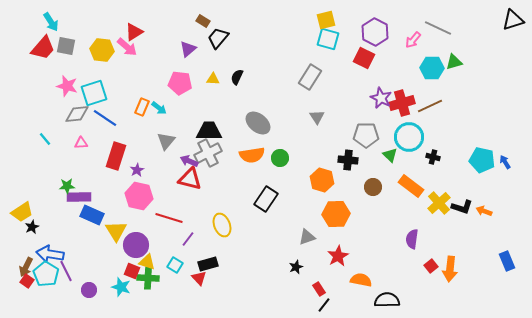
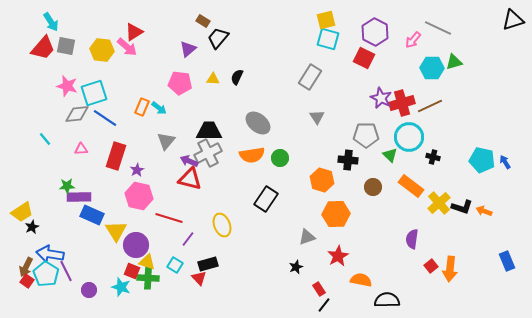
pink triangle at (81, 143): moved 6 px down
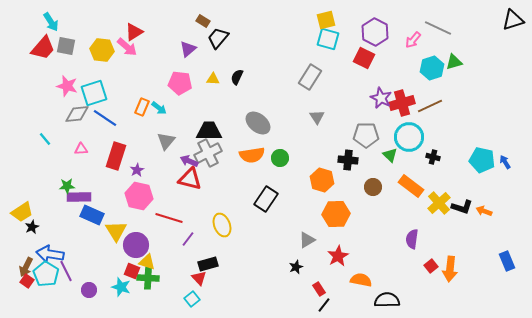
cyan hexagon at (432, 68): rotated 20 degrees counterclockwise
gray triangle at (307, 237): moved 3 px down; rotated 12 degrees counterclockwise
cyan square at (175, 265): moved 17 px right, 34 px down; rotated 21 degrees clockwise
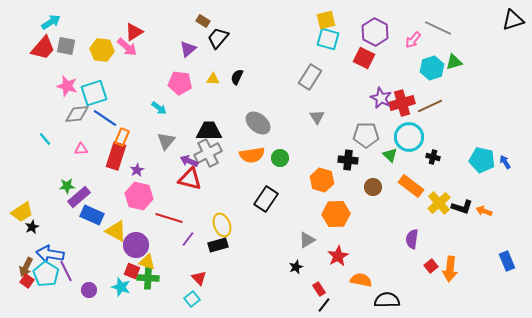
cyan arrow at (51, 22): rotated 90 degrees counterclockwise
orange rectangle at (142, 107): moved 20 px left, 30 px down
purple rectangle at (79, 197): rotated 40 degrees counterclockwise
yellow triangle at (116, 231): rotated 30 degrees counterclockwise
black rectangle at (208, 264): moved 10 px right, 19 px up
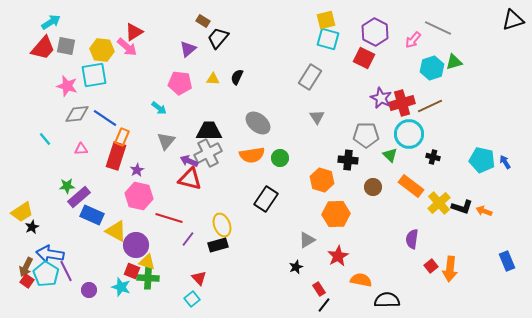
cyan square at (94, 93): moved 18 px up; rotated 8 degrees clockwise
cyan circle at (409, 137): moved 3 px up
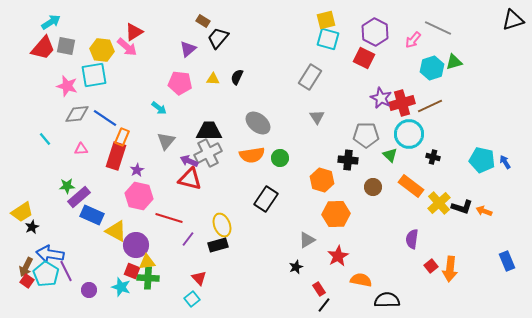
yellow triangle at (147, 262): rotated 24 degrees counterclockwise
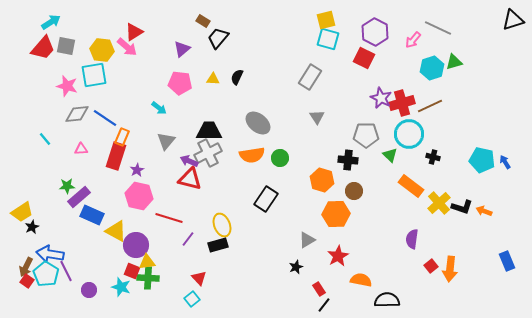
purple triangle at (188, 49): moved 6 px left
brown circle at (373, 187): moved 19 px left, 4 px down
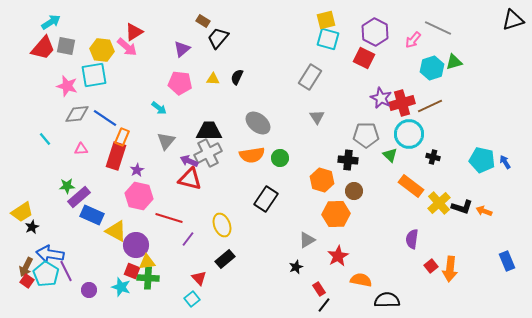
black rectangle at (218, 245): moved 7 px right, 14 px down; rotated 24 degrees counterclockwise
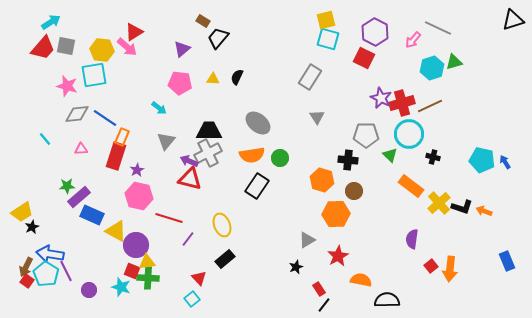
black rectangle at (266, 199): moved 9 px left, 13 px up
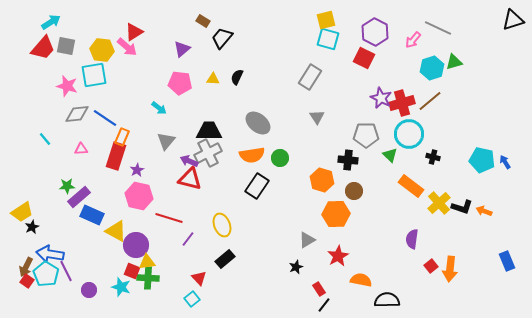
black trapezoid at (218, 38): moved 4 px right
brown line at (430, 106): moved 5 px up; rotated 15 degrees counterclockwise
